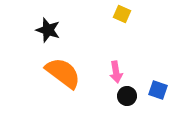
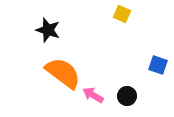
pink arrow: moved 23 px left, 23 px down; rotated 130 degrees clockwise
blue square: moved 25 px up
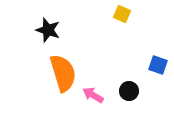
orange semicircle: rotated 36 degrees clockwise
black circle: moved 2 px right, 5 px up
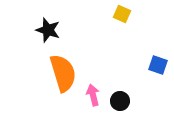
black circle: moved 9 px left, 10 px down
pink arrow: rotated 45 degrees clockwise
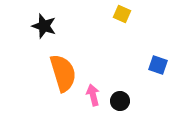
black star: moved 4 px left, 4 px up
